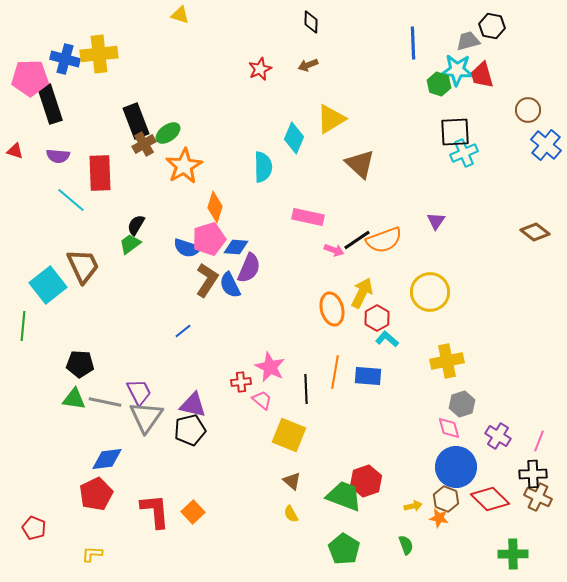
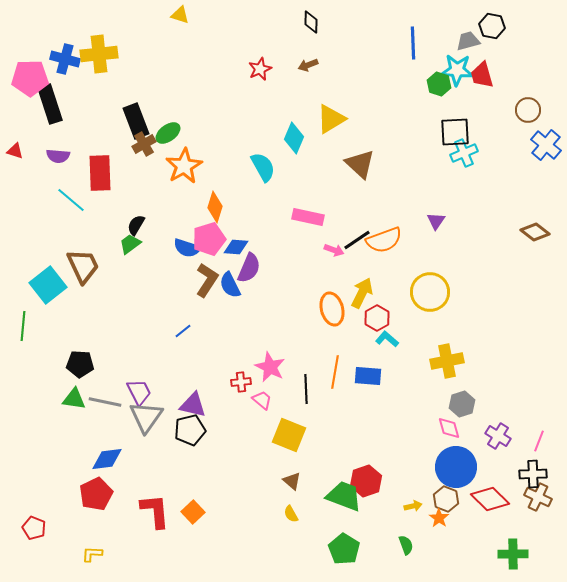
cyan semicircle at (263, 167): rotated 28 degrees counterclockwise
orange star at (439, 518): rotated 24 degrees clockwise
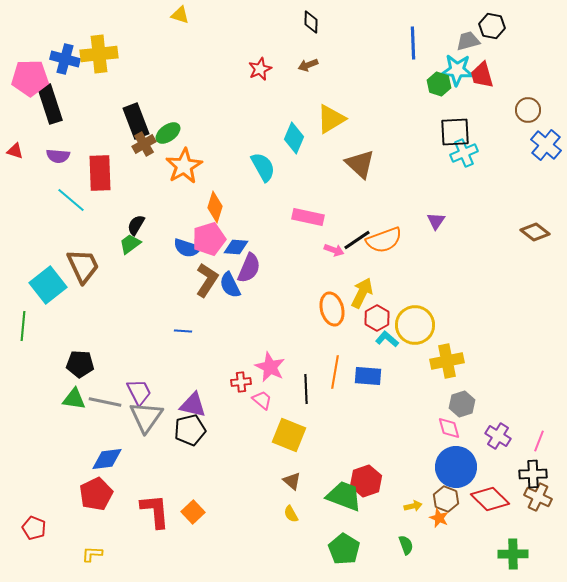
yellow circle at (430, 292): moved 15 px left, 33 px down
blue line at (183, 331): rotated 42 degrees clockwise
orange star at (439, 518): rotated 12 degrees counterclockwise
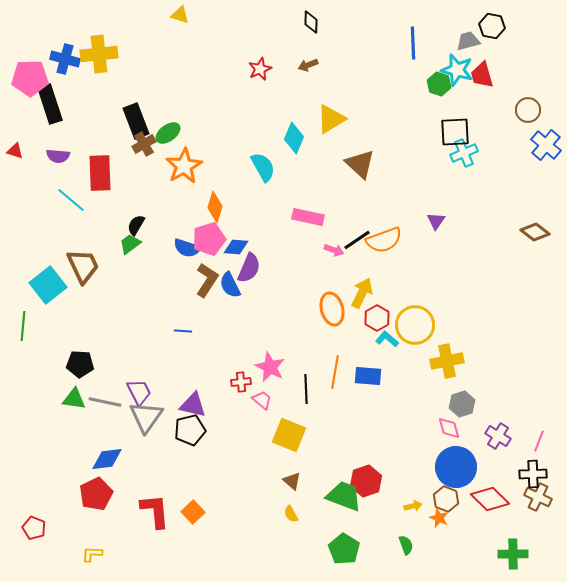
cyan star at (457, 70): rotated 12 degrees clockwise
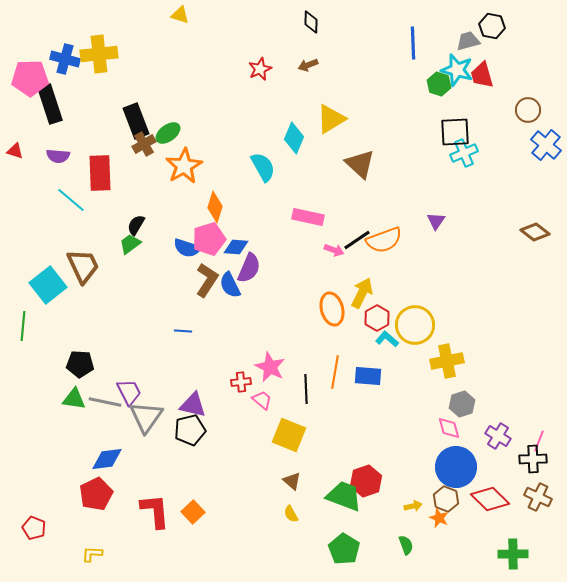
purple trapezoid at (139, 392): moved 10 px left
black cross at (533, 474): moved 15 px up
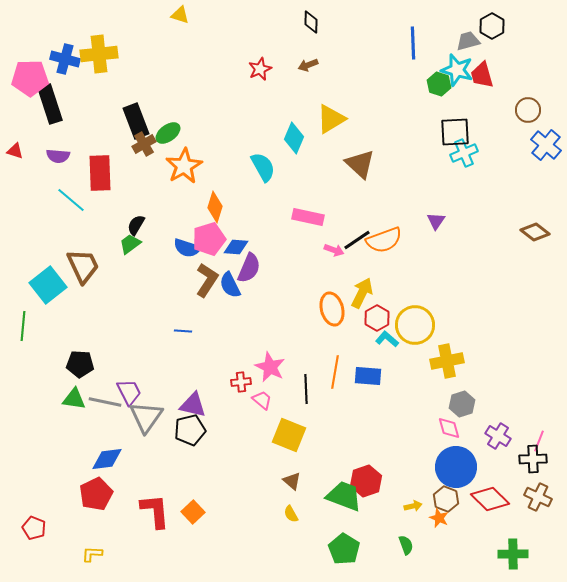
black hexagon at (492, 26): rotated 20 degrees clockwise
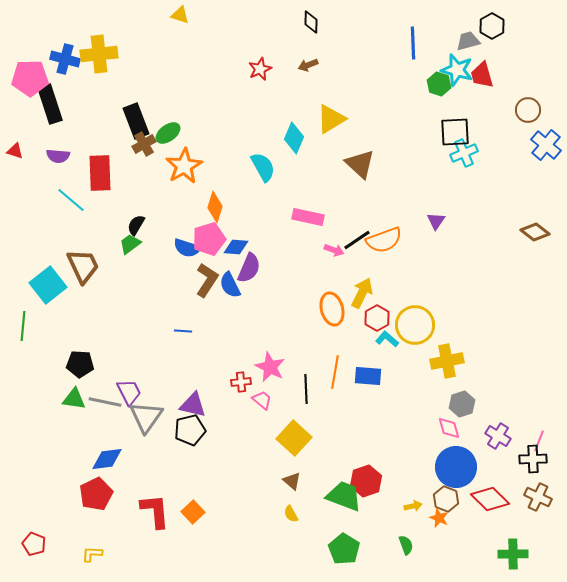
yellow square at (289, 435): moved 5 px right, 3 px down; rotated 20 degrees clockwise
red pentagon at (34, 528): moved 16 px down
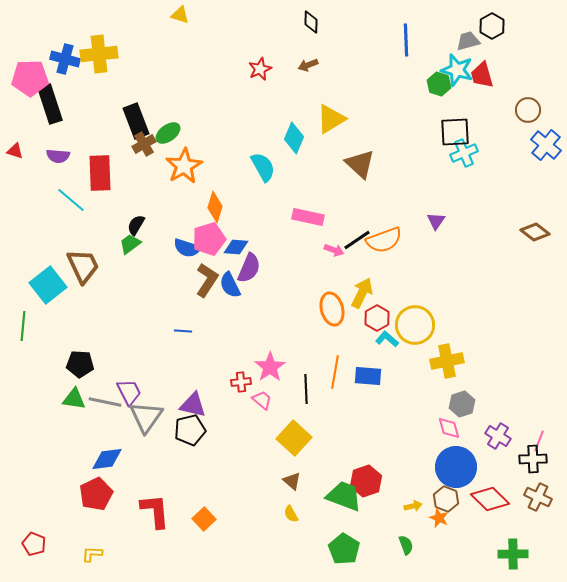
blue line at (413, 43): moved 7 px left, 3 px up
pink star at (270, 367): rotated 12 degrees clockwise
orange square at (193, 512): moved 11 px right, 7 px down
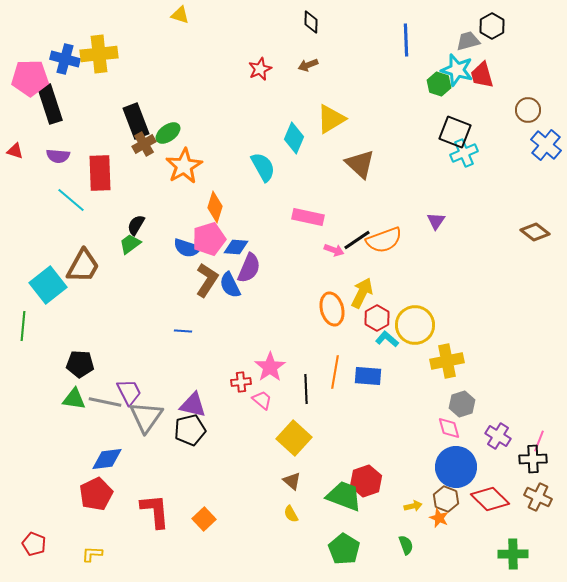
black square at (455, 132): rotated 24 degrees clockwise
brown trapezoid at (83, 266): rotated 54 degrees clockwise
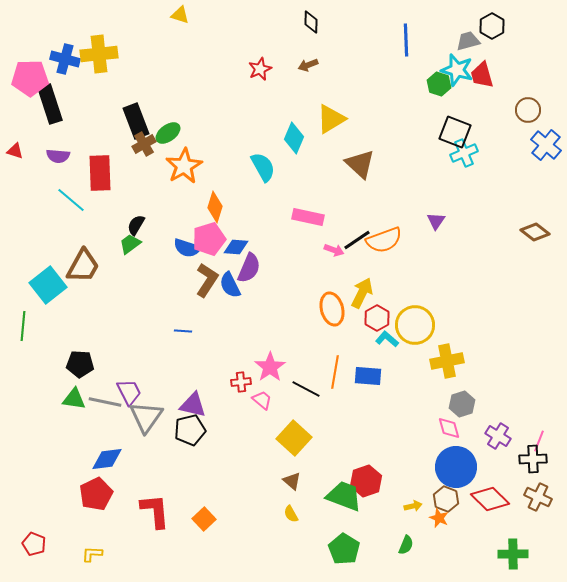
black line at (306, 389): rotated 60 degrees counterclockwise
green semicircle at (406, 545): rotated 42 degrees clockwise
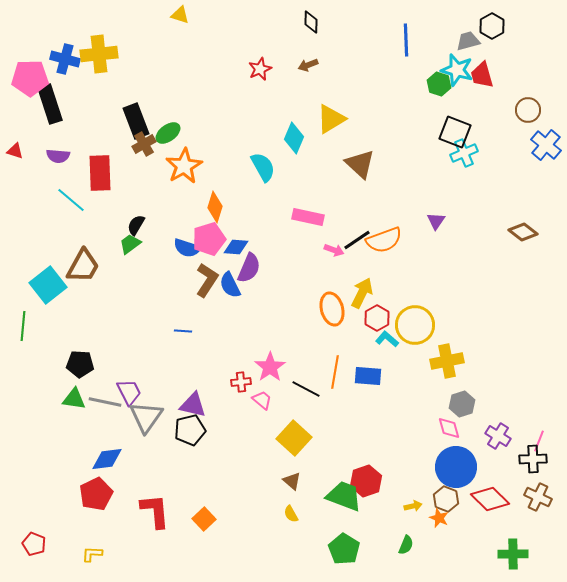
brown diamond at (535, 232): moved 12 px left
